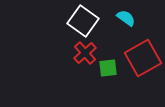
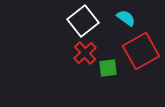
white square: rotated 16 degrees clockwise
red square: moved 2 px left, 7 px up
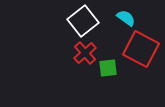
red square: moved 2 px up; rotated 33 degrees counterclockwise
